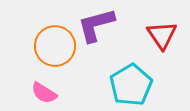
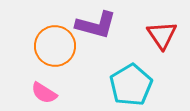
purple L-shape: rotated 150 degrees counterclockwise
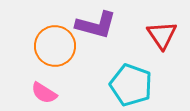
cyan pentagon: rotated 21 degrees counterclockwise
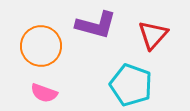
red triangle: moved 9 px left; rotated 16 degrees clockwise
orange circle: moved 14 px left
pink semicircle: rotated 12 degrees counterclockwise
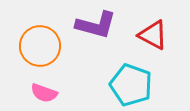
red triangle: rotated 44 degrees counterclockwise
orange circle: moved 1 px left
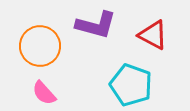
pink semicircle: rotated 28 degrees clockwise
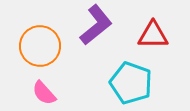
purple L-shape: rotated 54 degrees counterclockwise
red triangle: rotated 28 degrees counterclockwise
cyan pentagon: moved 2 px up
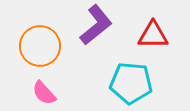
cyan pentagon: rotated 15 degrees counterclockwise
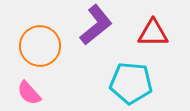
red triangle: moved 2 px up
pink semicircle: moved 15 px left
